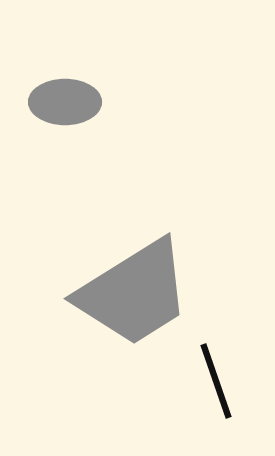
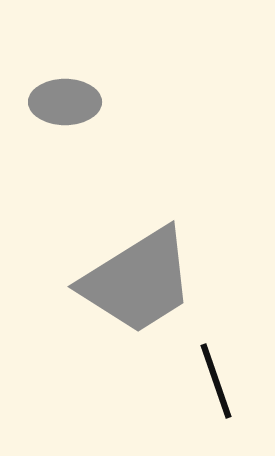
gray trapezoid: moved 4 px right, 12 px up
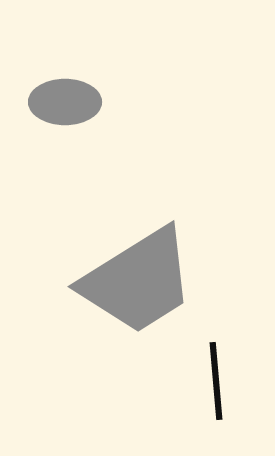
black line: rotated 14 degrees clockwise
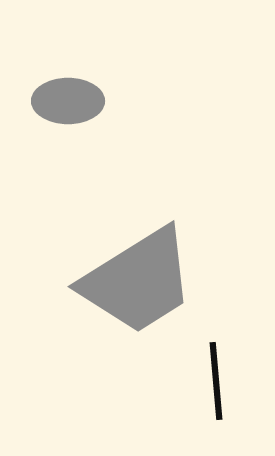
gray ellipse: moved 3 px right, 1 px up
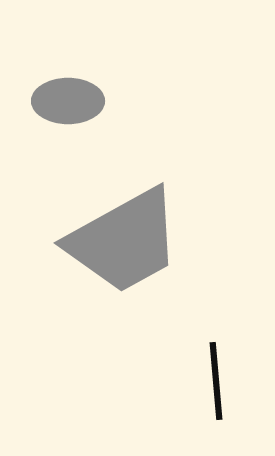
gray trapezoid: moved 14 px left, 40 px up; rotated 3 degrees clockwise
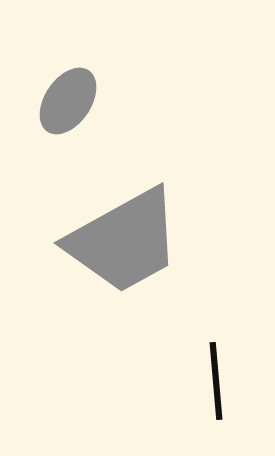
gray ellipse: rotated 56 degrees counterclockwise
